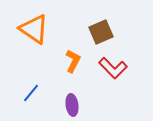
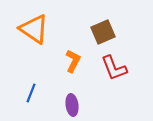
brown square: moved 2 px right
red L-shape: moved 1 px right; rotated 24 degrees clockwise
blue line: rotated 18 degrees counterclockwise
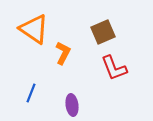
orange L-shape: moved 10 px left, 8 px up
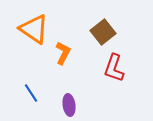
brown square: rotated 15 degrees counterclockwise
red L-shape: rotated 40 degrees clockwise
blue line: rotated 54 degrees counterclockwise
purple ellipse: moved 3 px left
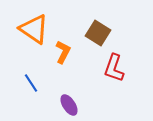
brown square: moved 5 px left, 1 px down; rotated 20 degrees counterclockwise
orange L-shape: moved 1 px up
blue line: moved 10 px up
purple ellipse: rotated 25 degrees counterclockwise
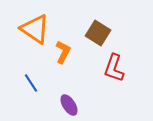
orange triangle: moved 1 px right
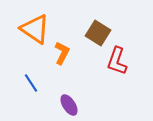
orange L-shape: moved 1 px left, 1 px down
red L-shape: moved 3 px right, 7 px up
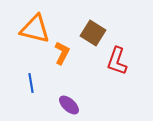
orange triangle: rotated 20 degrees counterclockwise
brown square: moved 5 px left
blue line: rotated 24 degrees clockwise
purple ellipse: rotated 15 degrees counterclockwise
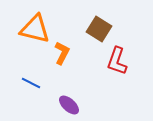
brown square: moved 6 px right, 4 px up
blue line: rotated 54 degrees counterclockwise
